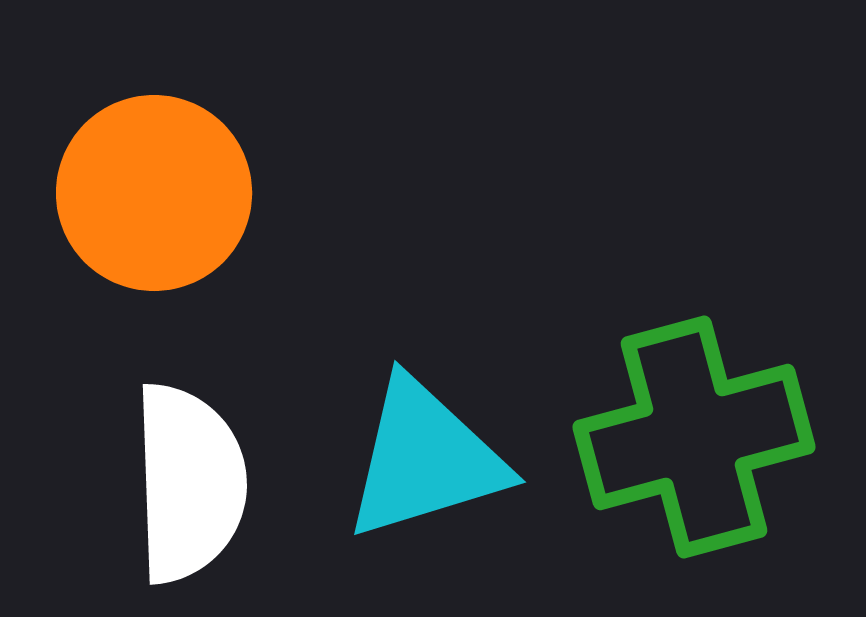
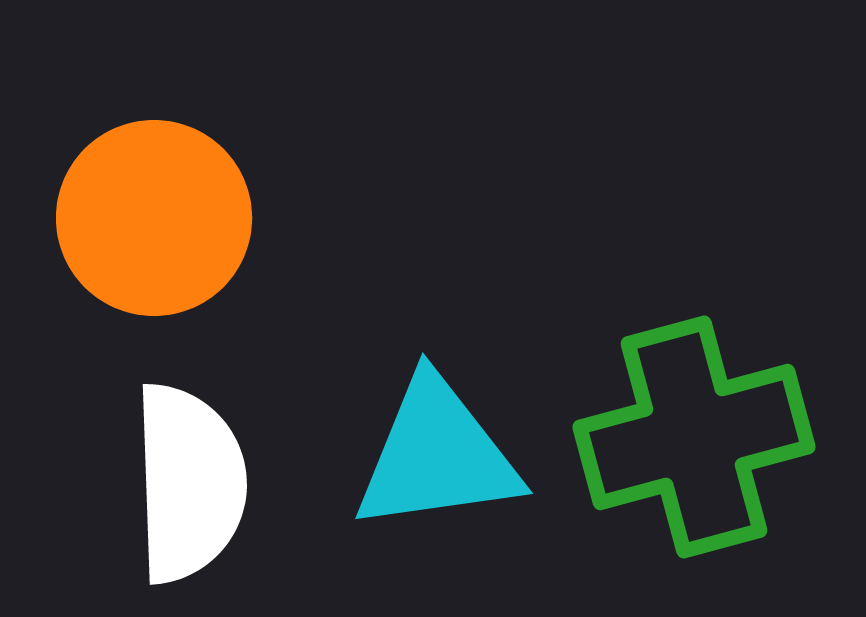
orange circle: moved 25 px down
cyan triangle: moved 12 px right, 4 px up; rotated 9 degrees clockwise
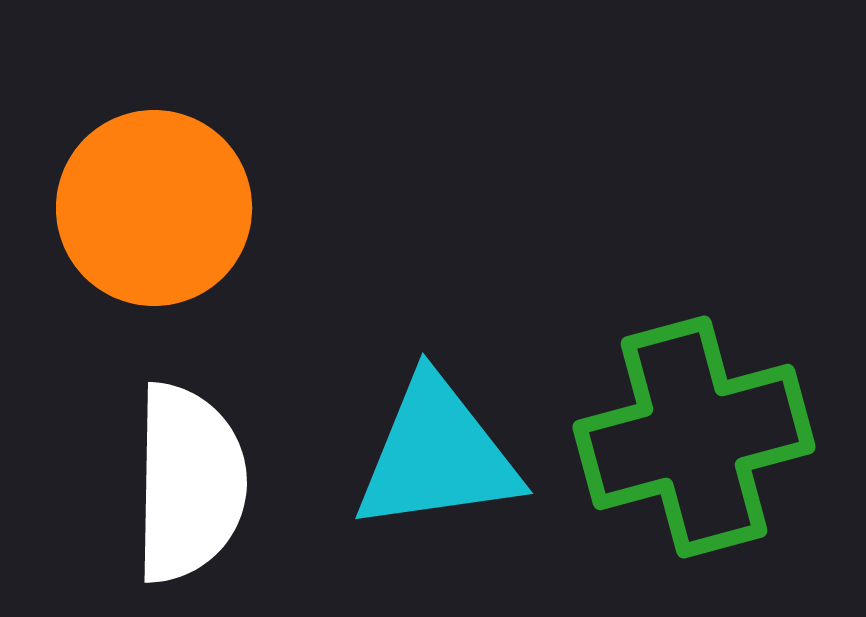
orange circle: moved 10 px up
white semicircle: rotated 3 degrees clockwise
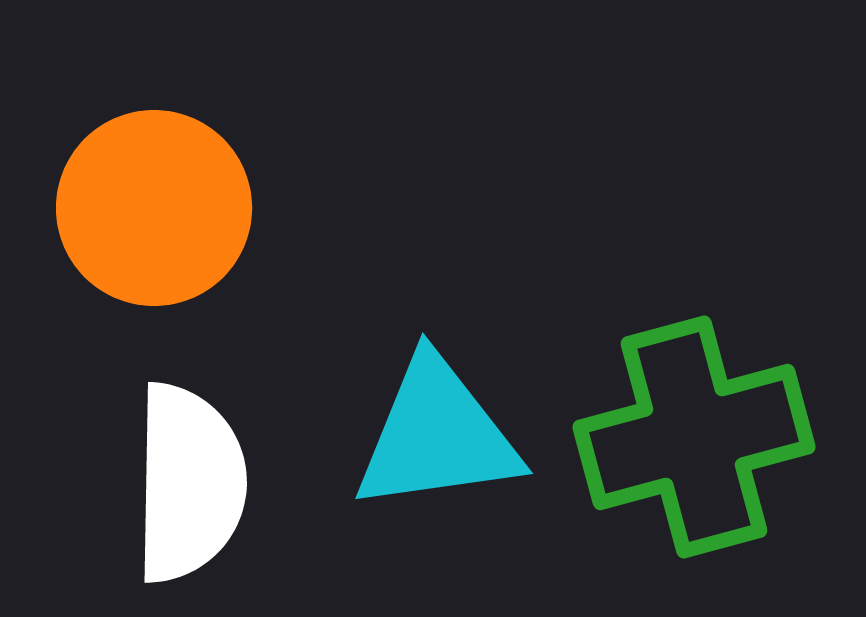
cyan triangle: moved 20 px up
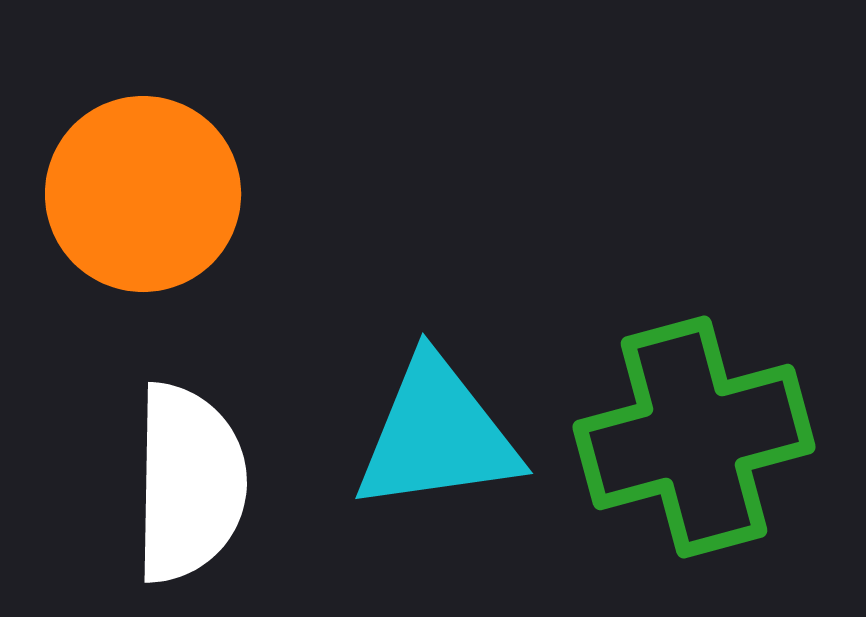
orange circle: moved 11 px left, 14 px up
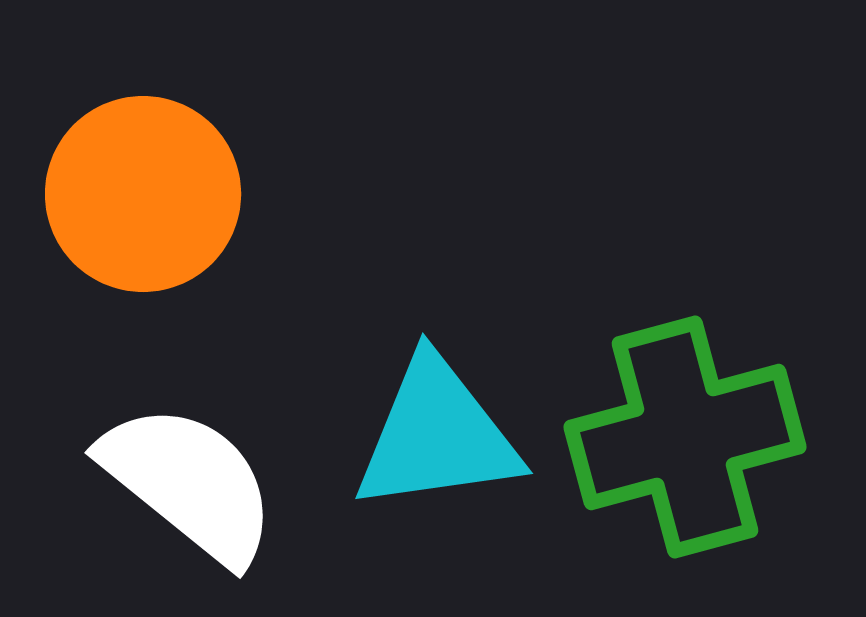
green cross: moved 9 px left
white semicircle: rotated 52 degrees counterclockwise
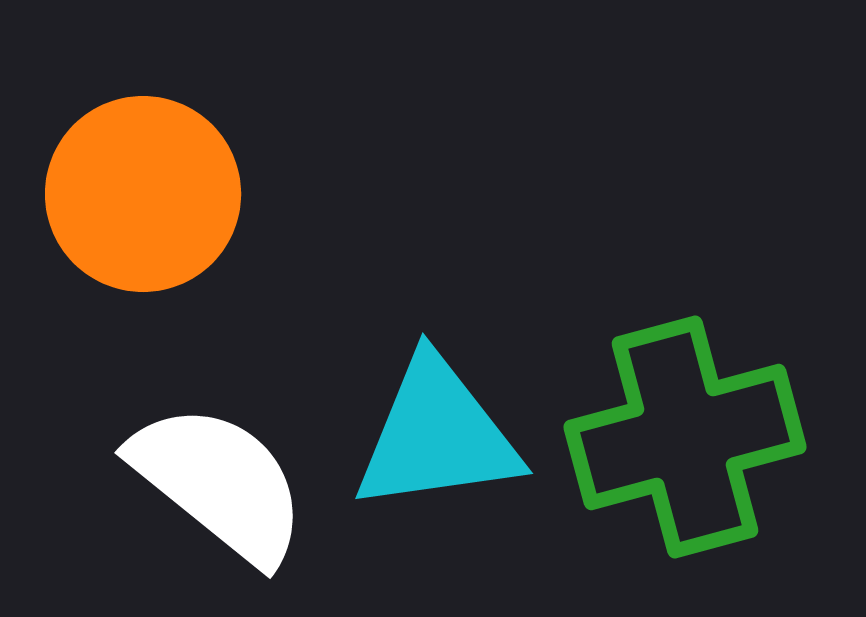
white semicircle: moved 30 px right
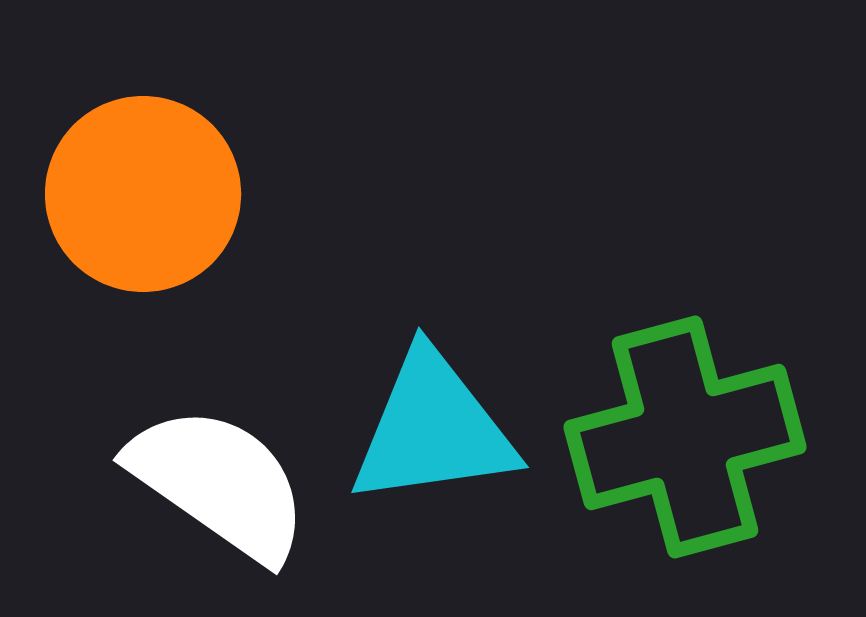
cyan triangle: moved 4 px left, 6 px up
white semicircle: rotated 4 degrees counterclockwise
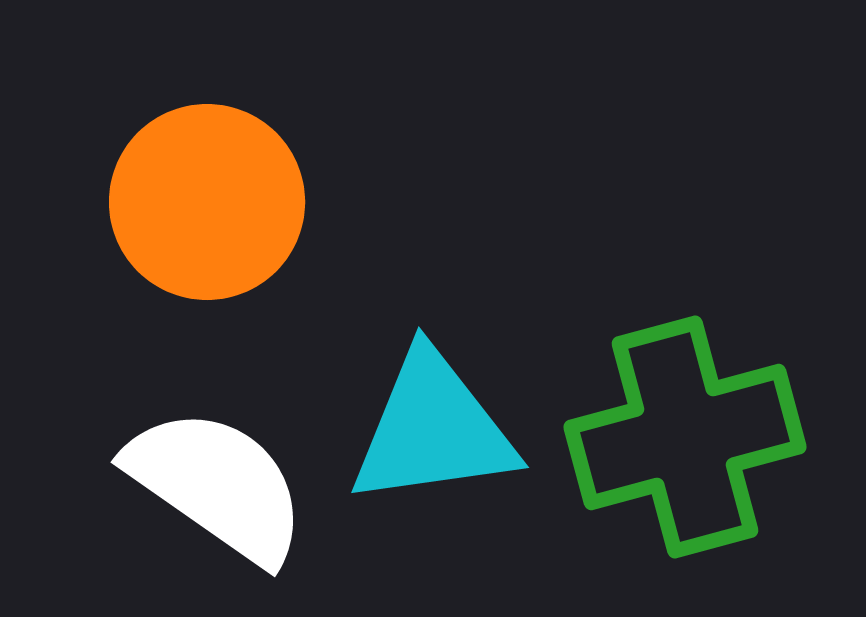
orange circle: moved 64 px right, 8 px down
white semicircle: moved 2 px left, 2 px down
